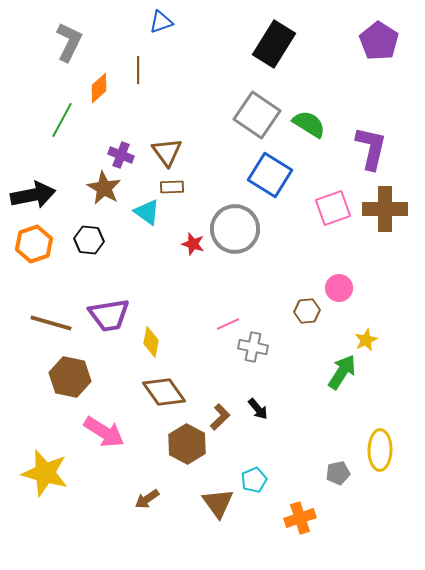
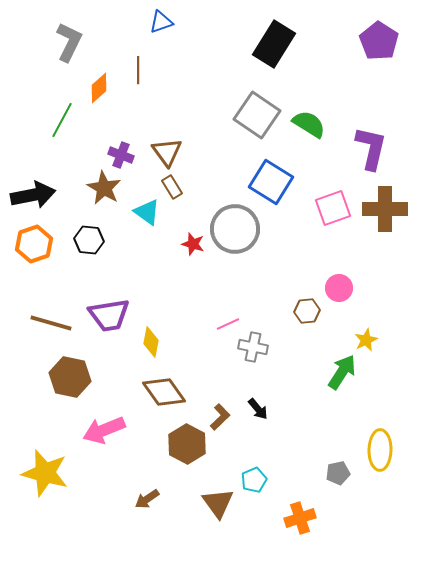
blue square at (270, 175): moved 1 px right, 7 px down
brown rectangle at (172, 187): rotated 60 degrees clockwise
pink arrow at (104, 432): moved 2 px up; rotated 126 degrees clockwise
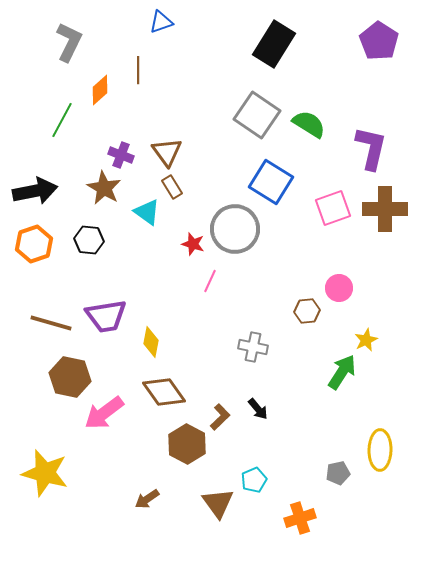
orange diamond at (99, 88): moved 1 px right, 2 px down
black arrow at (33, 195): moved 2 px right, 4 px up
purple trapezoid at (109, 315): moved 3 px left, 1 px down
pink line at (228, 324): moved 18 px left, 43 px up; rotated 40 degrees counterclockwise
pink arrow at (104, 430): moved 17 px up; rotated 15 degrees counterclockwise
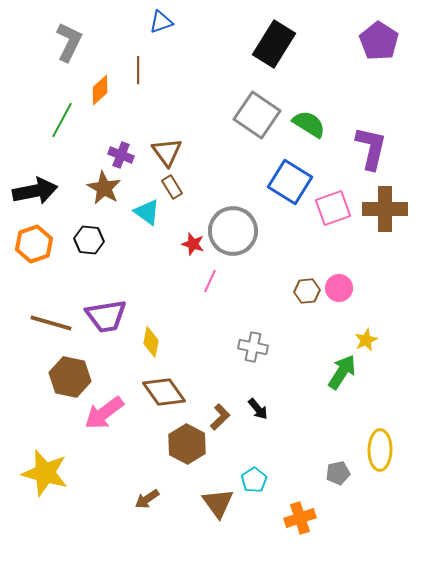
blue square at (271, 182): moved 19 px right
gray circle at (235, 229): moved 2 px left, 2 px down
brown hexagon at (307, 311): moved 20 px up
cyan pentagon at (254, 480): rotated 10 degrees counterclockwise
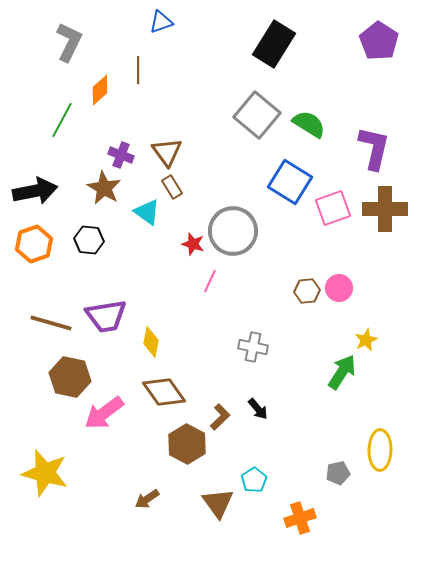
gray square at (257, 115): rotated 6 degrees clockwise
purple L-shape at (371, 148): moved 3 px right
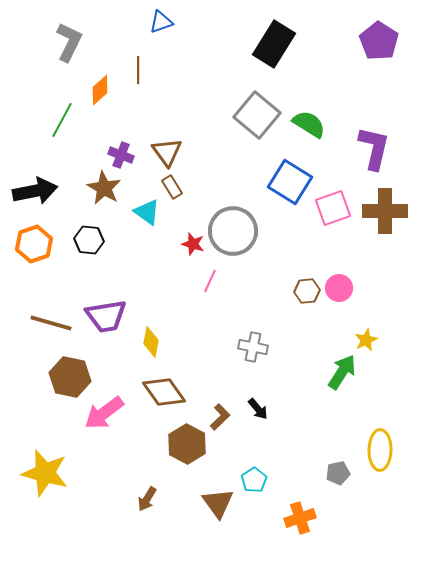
brown cross at (385, 209): moved 2 px down
brown arrow at (147, 499): rotated 25 degrees counterclockwise
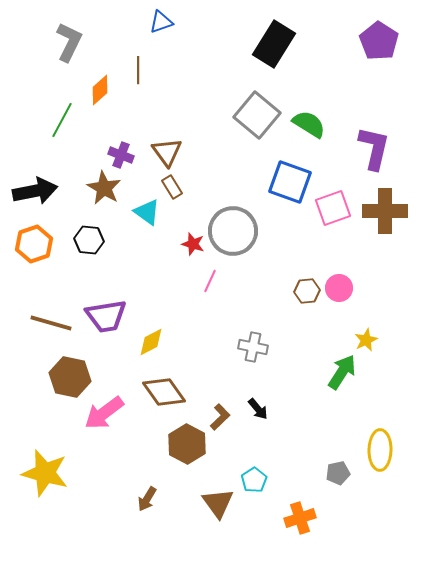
blue square at (290, 182): rotated 12 degrees counterclockwise
yellow diamond at (151, 342): rotated 52 degrees clockwise
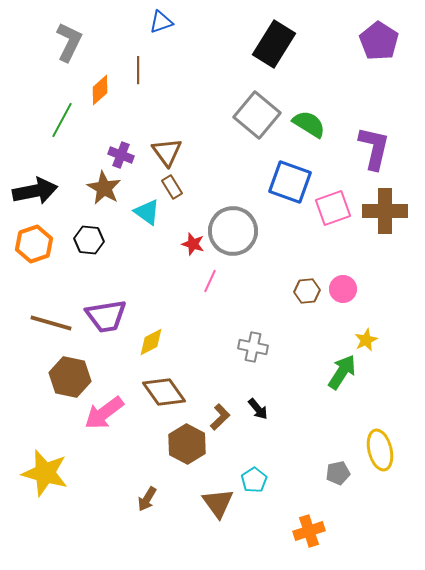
pink circle at (339, 288): moved 4 px right, 1 px down
yellow ellipse at (380, 450): rotated 15 degrees counterclockwise
orange cross at (300, 518): moved 9 px right, 13 px down
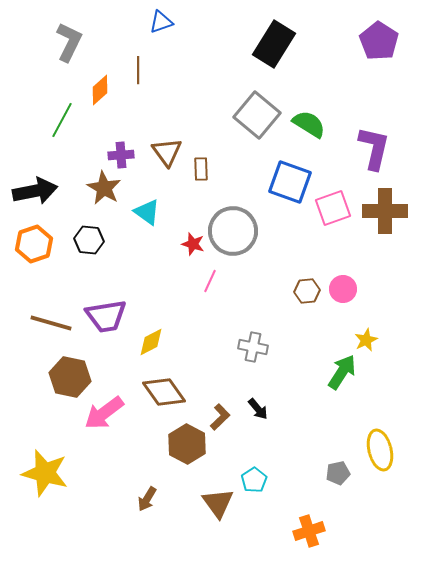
purple cross at (121, 155): rotated 25 degrees counterclockwise
brown rectangle at (172, 187): moved 29 px right, 18 px up; rotated 30 degrees clockwise
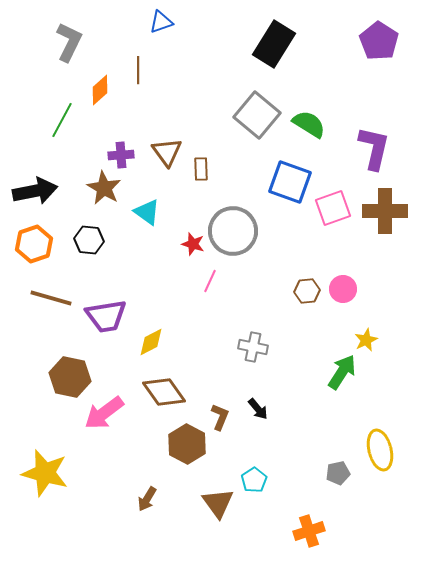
brown line at (51, 323): moved 25 px up
brown L-shape at (220, 417): rotated 24 degrees counterclockwise
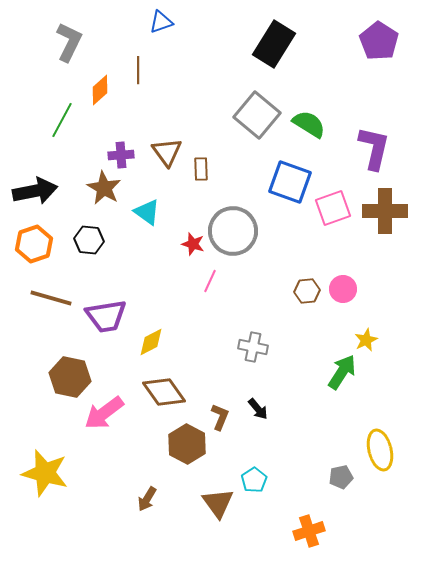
gray pentagon at (338, 473): moved 3 px right, 4 px down
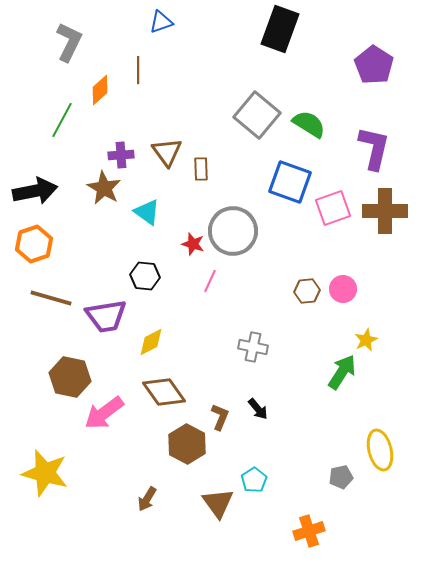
purple pentagon at (379, 41): moved 5 px left, 24 px down
black rectangle at (274, 44): moved 6 px right, 15 px up; rotated 12 degrees counterclockwise
black hexagon at (89, 240): moved 56 px right, 36 px down
